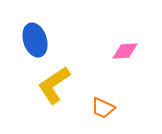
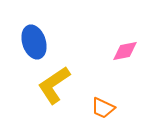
blue ellipse: moved 1 px left, 2 px down
pink diamond: rotated 8 degrees counterclockwise
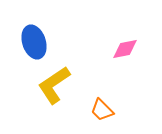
pink diamond: moved 2 px up
orange trapezoid: moved 1 px left, 2 px down; rotated 20 degrees clockwise
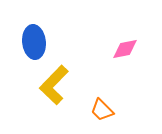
blue ellipse: rotated 12 degrees clockwise
yellow L-shape: rotated 12 degrees counterclockwise
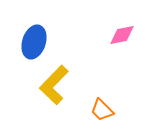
blue ellipse: rotated 24 degrees clockwise
pink diamond: moved 3 px left, 14 px up
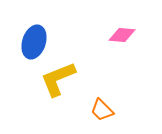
pink diamond: rotated 16 degrees clockwise
yellow L-shape: moved 4 px right, 6 px up; rotated 24 degrees clockwise
